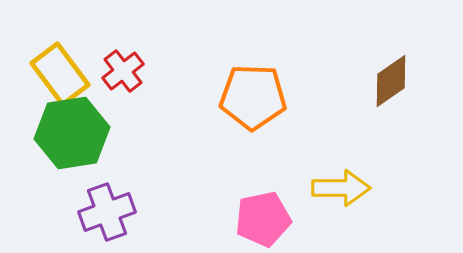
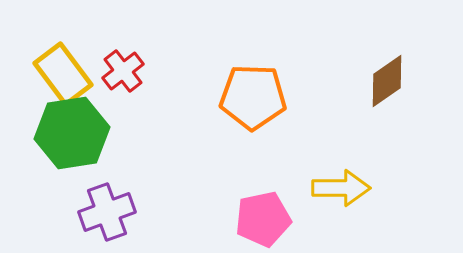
yellow rectangle: moved 3 px right
brown diamond: moved 4 px left
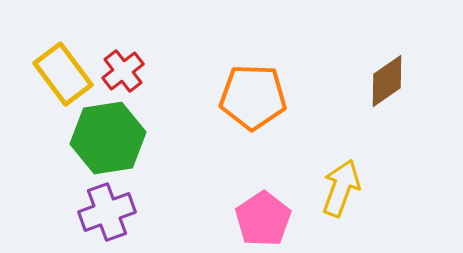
green hexagon: moved 36 px right, 5 px down
yellow arrow: rotated 70 degrees counterclockwise
pink pentagon: rotated 22 degrees counterclockwise
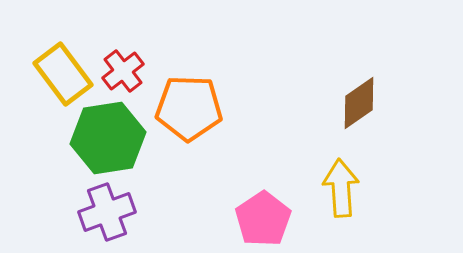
brown diamond: moved 28 px left, 22 px down
orange pentagon: moved 64 px left, 11 px down
yellow arrow: rotated 24 degrees counterclockwise
